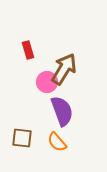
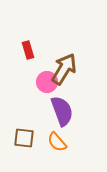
brown square: moved 2 px right
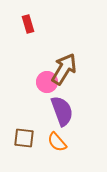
red rectangle: moved 26 px up
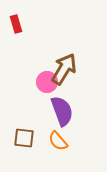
red rectangle: moved 12 px left
orange semicircle: moved 1 px right, 1 px up
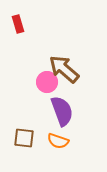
red rectangle: moved 2 px right
brown arrow: rotated 80 degrees counterclockwise
orange semicircle: rotated 30 degrees counterclockwise
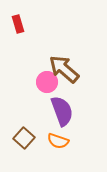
brown square: rotated 35 degrees clockwise
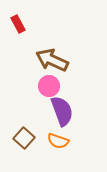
red rectangle: rotated 12 degrees counterclockwise
brown arrow: moved 12 px left, 9 px up; rotated 16 degrees counterclockwise
pink circle: moved 2 px right, 4 px down
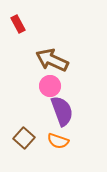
pink circle: moved 1 px right
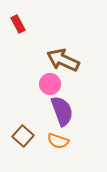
brown arrow: moved 11 px right
pink circle: moved 2 px up
brown square: moved 1 px left, 2 px up
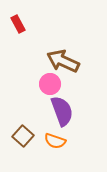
brown arrow: moved 1 px down
orange semicircle: moved 3 px left
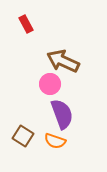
red rectangle: moved 8 px right
purple semicircle: moved 3 px down
brown square: rotated 10 degrees counterclockwise
